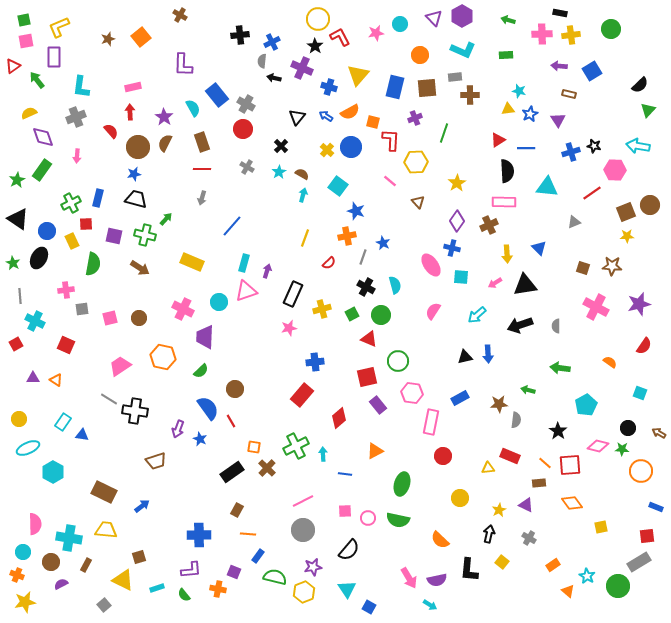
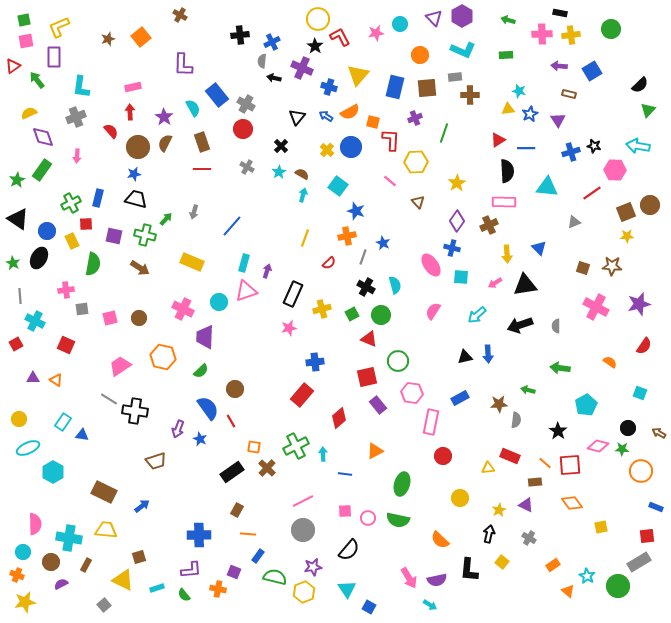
gray arrow at (202, 198): moved 8 px left, 14 px down
brown rectangle at (539, 483): moved 4 px left, 1 px up
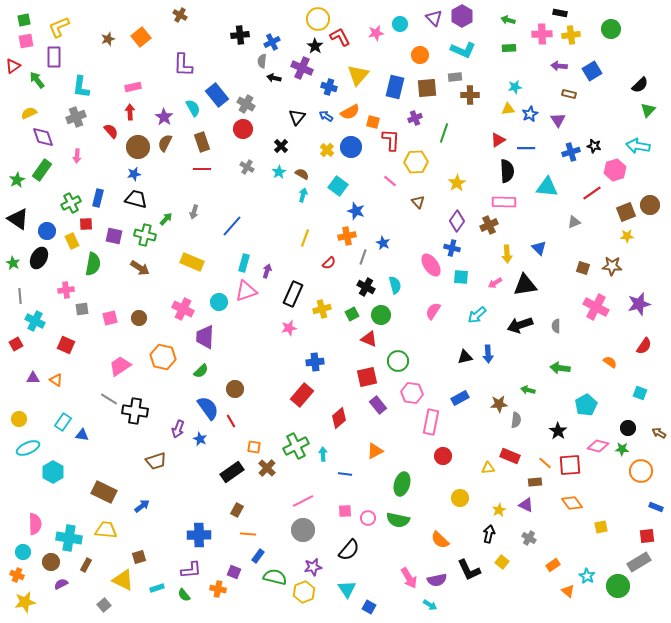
green rectangle at (506, 55): moved 3 px right, 7 px up
cyan star at (519, 91): moved 4 px left, 4 px up; rotated 24 degrees counterclockwise
pink hexagon at (615, 170): rotated 20 degrees counterclockwise
black L-shape at (469, 570): rotated 30 degrees counterclockwise
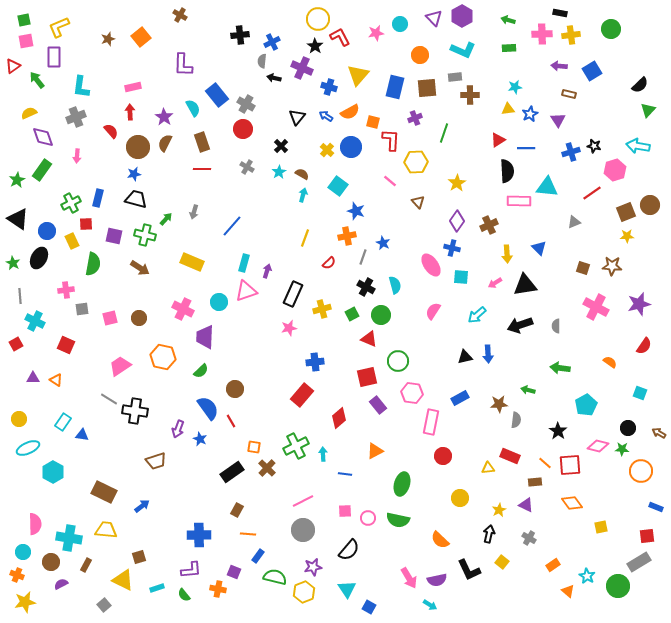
pink rectangle at (504, 202): moved 15 px right, 1 px up
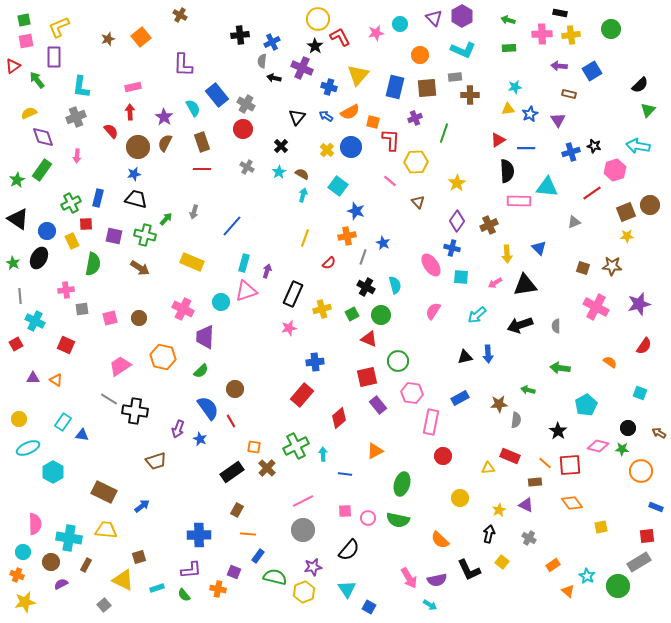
cyan circle at (219, 302): moved 2 px right
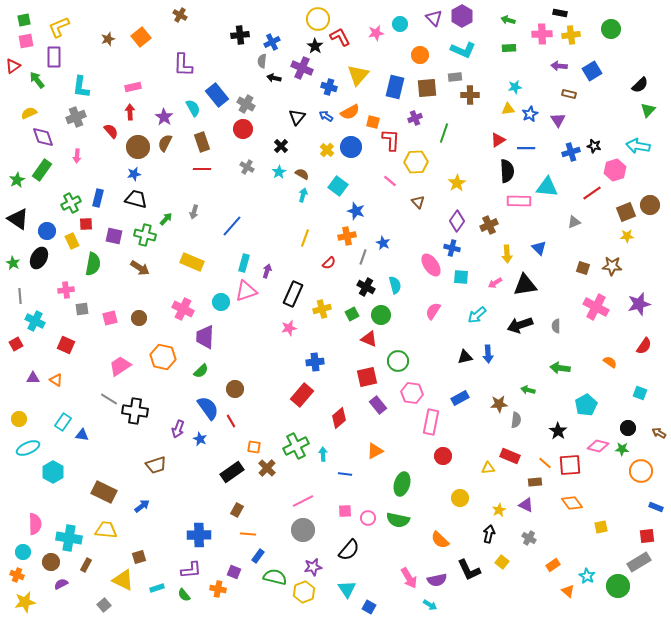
brown trapezoid at (156, 461): moved 4 px down
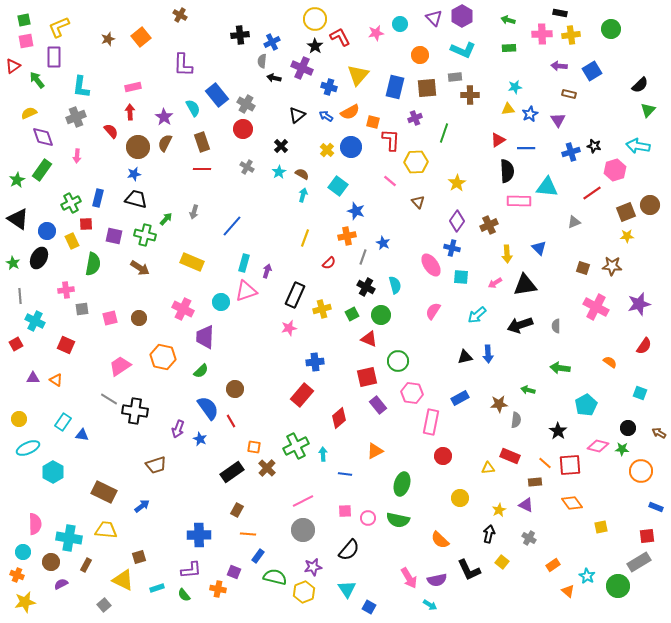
yellow circle at (318, 19): moved 3 px left
black triangle at (297, 117): moved 2 px up; rotated 12 degrees clockwise
black rectangle at (293, 294): moved 2 px right, 1 px down
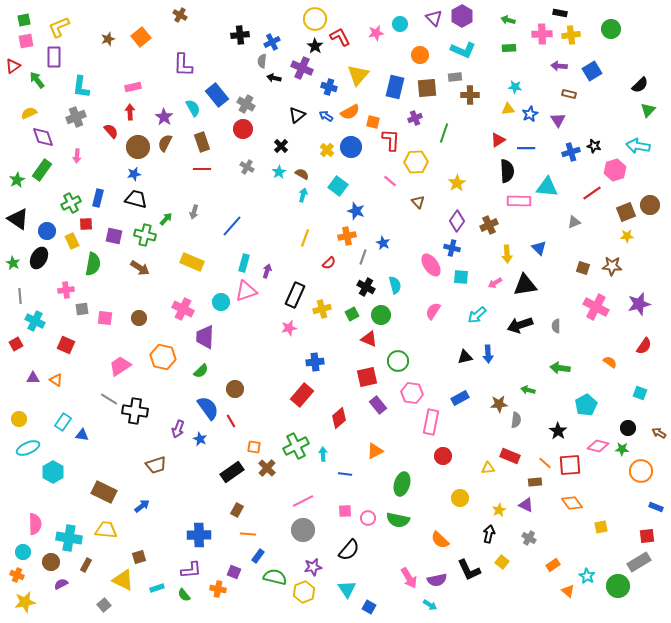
cyan star at (515, 87): rotated 16 degrees clockwise
pink square at (110, 318): moved 5 px left; rotated 21 degrees clockwise
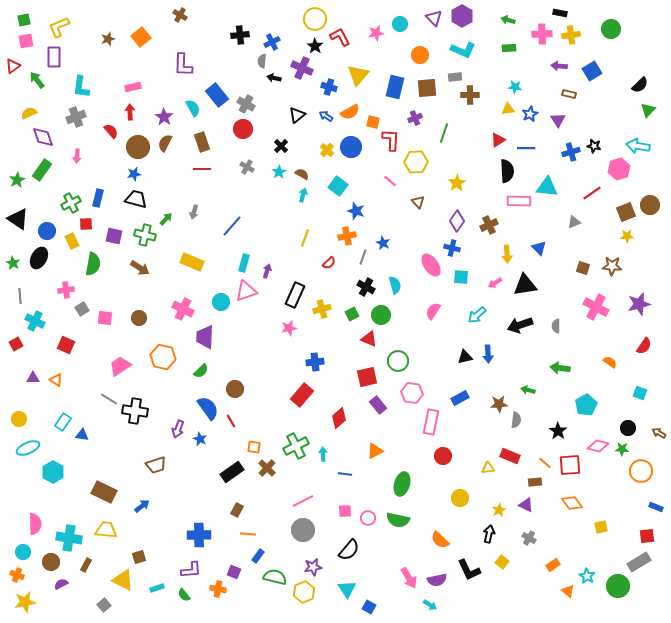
pink hexagon at (615, 170): moved 4 px right, 1 px up
gray square at (82, 309): rotated 24 degrees counterclockwise
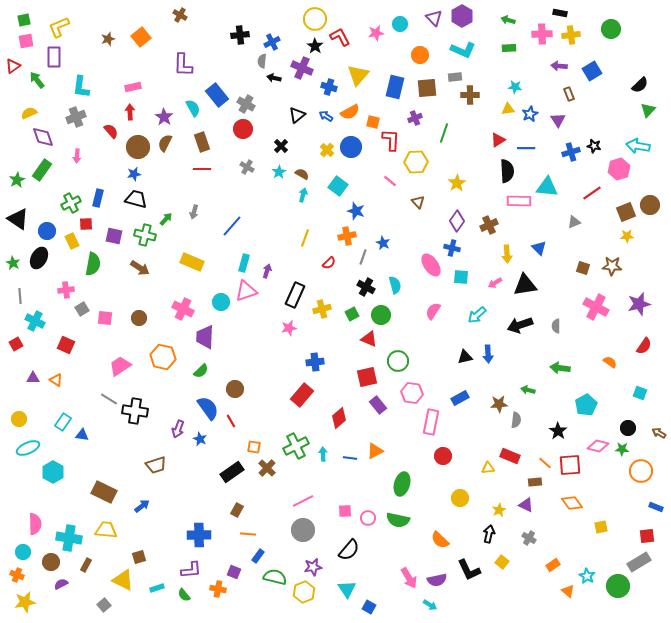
brown rectangle at (569, 94): rotated 56 degrees clockwise
blue line at (345, 474): moved 5 px right, 16 px up
